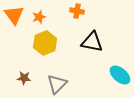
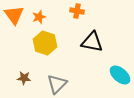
yellow hexagon: rotated 20 degrees counterclockwise
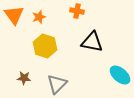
yellow hexagon: moved 3 px down
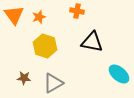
cyan ellipse: moved 1 px left, 1 px up
gray triangle: moved 4 px left, 1 px up; rotated 15 degrees clockwise
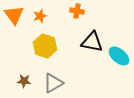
orange star: moved 1 px right, 1 px up
cyan ellipse: moved 18 px up
brown star: moved 3 px down
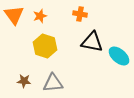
orange cross: moved 3 px right, 3 px down
gray triangle: rotated 25 degrees clockwise
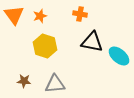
gray triangle: moved 2 px right, 1 px down
